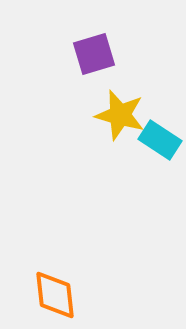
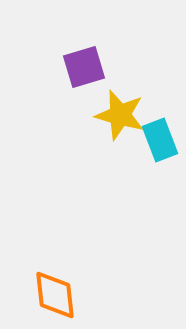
purple square: moved 10 px left, 13 px down
cyan rectangle: rotated 36 degrees clockwise
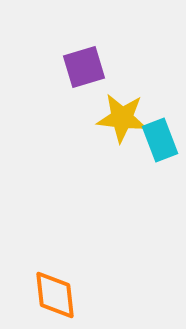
yellow star: moved 2 px right, 3 px down; rotated 9 degrees counterclockwise
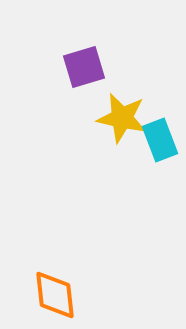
yellow star: rotated 6 degrees clockwise
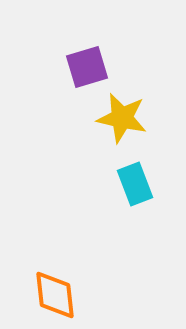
purple square: moved 3 px right
cyan rectangle: moved 25 px left, 44 px down
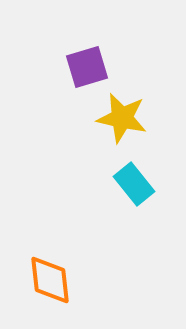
cyan rectangle: moved 1 px left; rotated 18 degrees counterclockwise
orange diamond: moved 5 px left, 15 px up
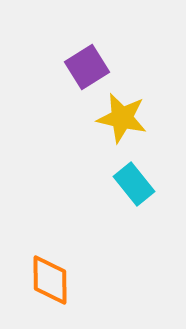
purple square: rotated 15 degrees counterclockwise
orange diamond: rotated 6 degrees clockwise
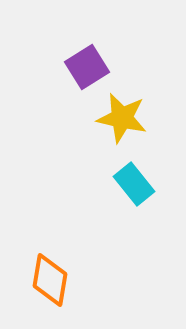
orange diamond: rotated 10 degrees clockwise
